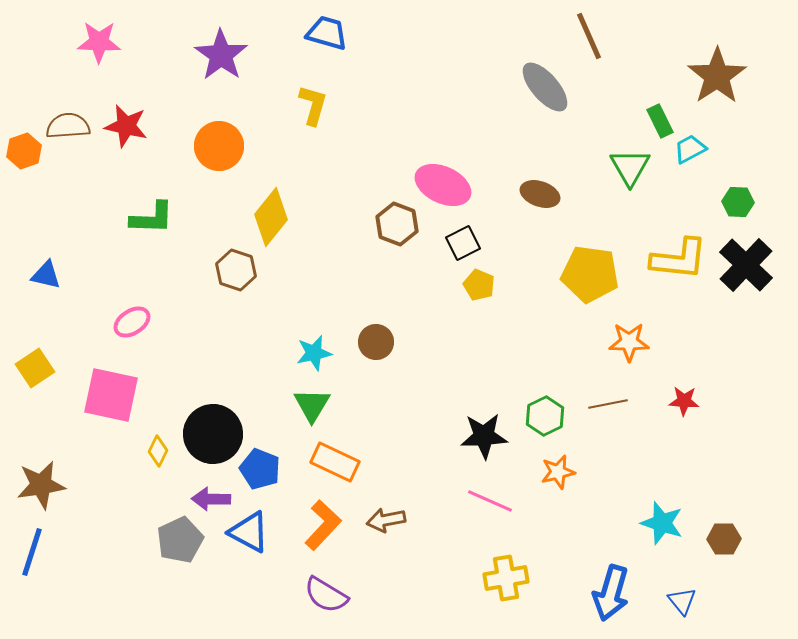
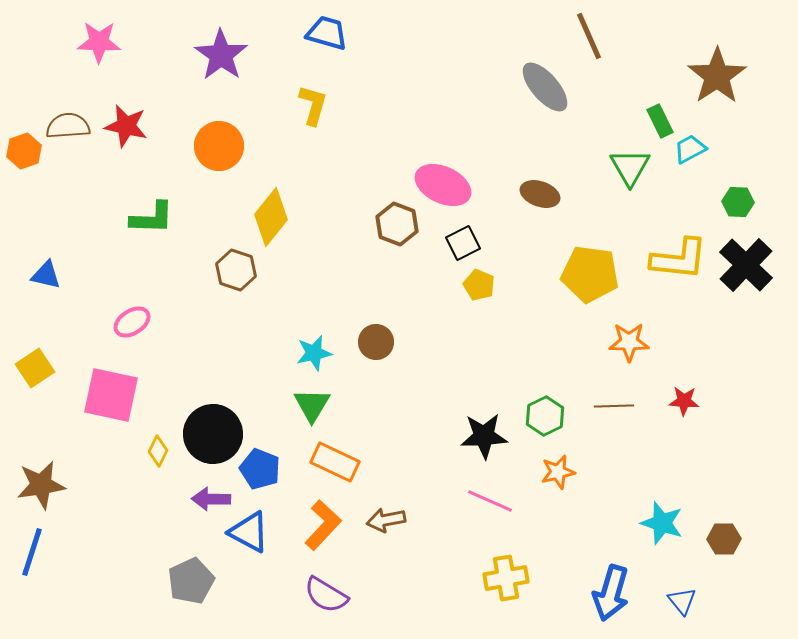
brown line at (608, 404): moved 6 px right, 2 px down; rotated 9 degrees clockwise
gray pentagon at (180, 540): moved 11 px right, 41 px down
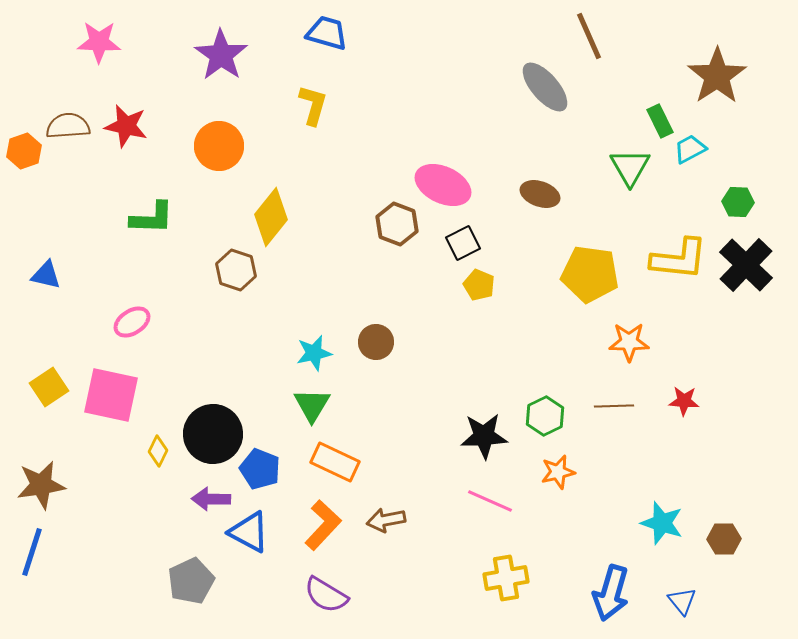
yellow square at (35, 368): moved 14 px right, 19 px down
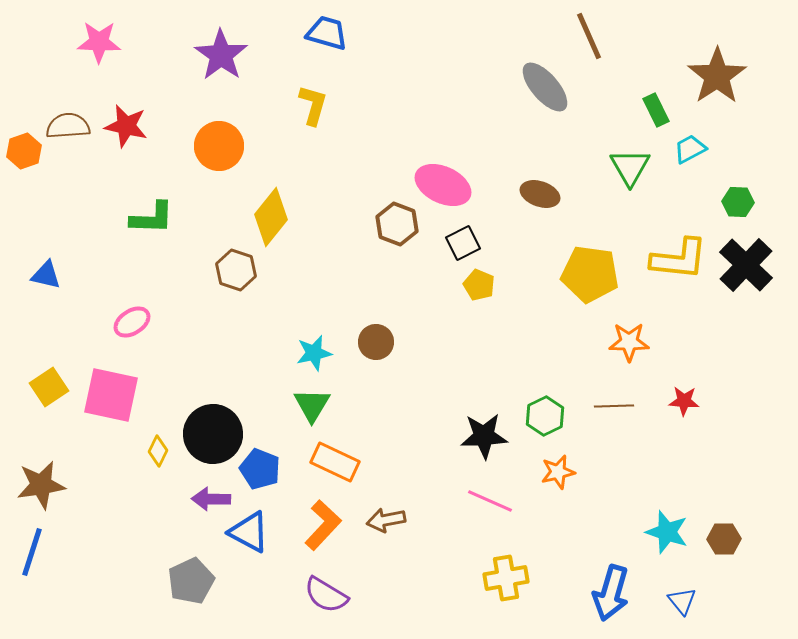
green rectangle at (660, 121): moved 4 px left, 11 px up
cyan star at (662, 523): moved 5 px right, 9 px down
